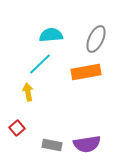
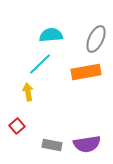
red square: moved 2 px up
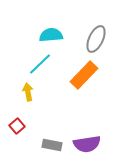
orange rectangle: moved 2 px left, 3 px down; rotated 36 degrees counterclockwise
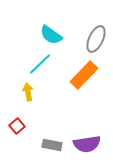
cyan semicircle: rotated 140 degrees counterclockwise
